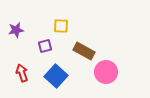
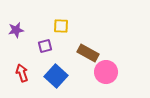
brown rectangle: moved 4 px right, 2 px down
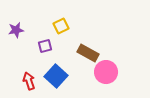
yellow square: rotated 28 degrees counterclockwise
red arrow: moved 7 px right, 8 px down
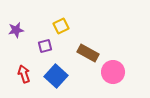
pink circle: moved 7 px right
red arrow: moved 5 px left, 7 px up
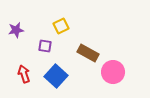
purple square: rotated 24 degrees clockwise
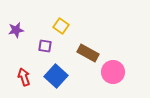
yellow square: rotated 28 degrees counterclockwise
red arrow: moved 3 px down
